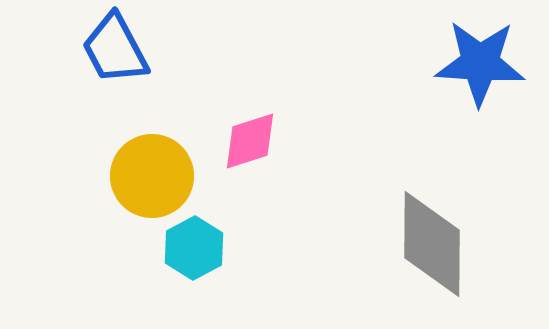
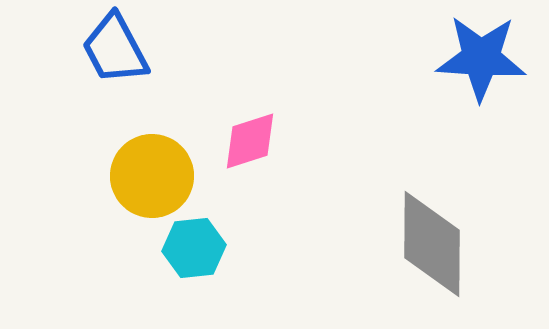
blue star: moved 1 px right, 5 px up
cyan hexagon: rotated 22 degrees clockwise
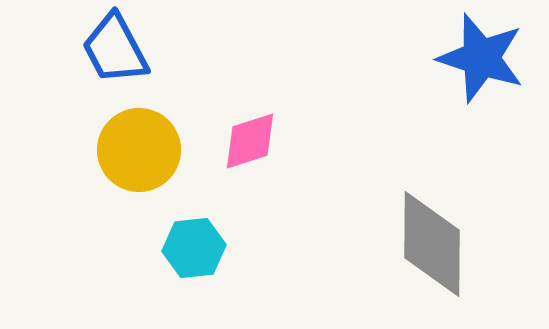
blue star: rotated 14 degrees clockwise
yellow circle: moved 13 px left, 26 px up
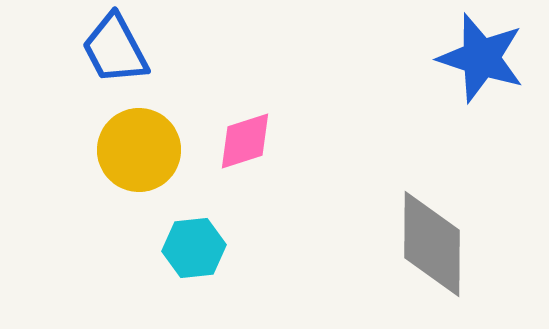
pink diamond: moved 5 px left
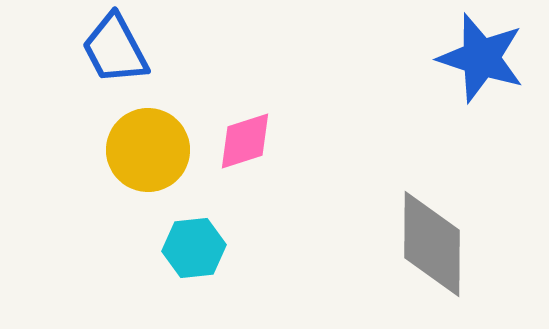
yellow circle: moved 9 px right
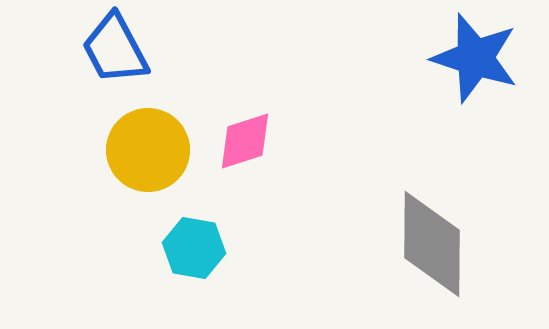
blue star: moved 6 px left
cyan hexagon: rotated 16 degrees clockwise
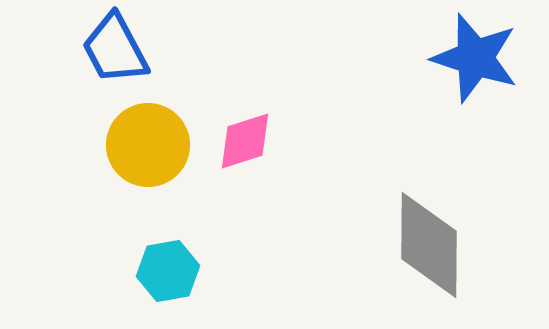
yellow circle: moved 5 px up
gray diamond: moved 3 px left, 1 px down
cyan hexagon: moved 26 px left, 23 px down; rotated 20 degrees counterclockwise
